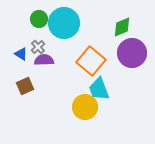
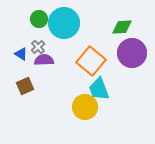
green diamond: rotated 20 degrees clockwise
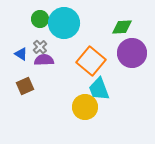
green circle: moved 1 px right
gray cross: moved 2 px right
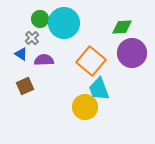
gray cross: moved 8 px left, 9 px up
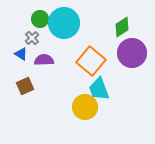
green diamond: rotated 30 degrees counterclockwise
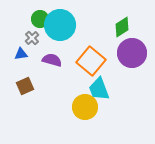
cyan circle: moved 4 px left, 2 px down
blue triangle: rotated 40 degrees counterclockwise
purple semicircle: moved 8 px right; rotated 18 degrees clockwise
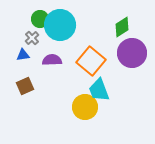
blue triangle: moved 2 px right, 1 px down
purple semicircle: rotated 18 degrees counterclockwise
cyan trapezoid: moved 1 px down
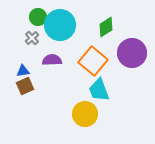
green circle: moved 2 px left, 2 px up
green diamond: moved 16 px left
blue triangle: moved 16 px down
orange square: moved 2 px right
yellow circle: moved 7 px down
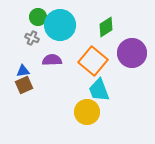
gray cross: rotated 24 degrees counterclockwise
brown square: moved 1 px left, 1 px up
yellow circle: moved 2 px right, 2 px up
